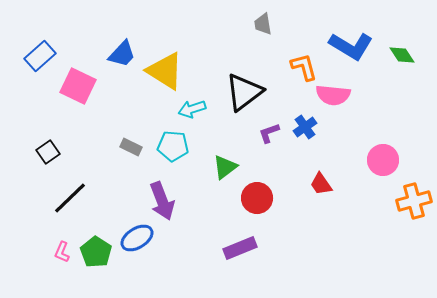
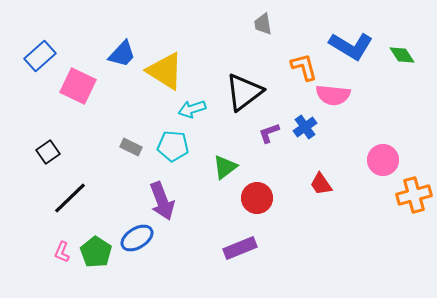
orange cross: moved 6 px up
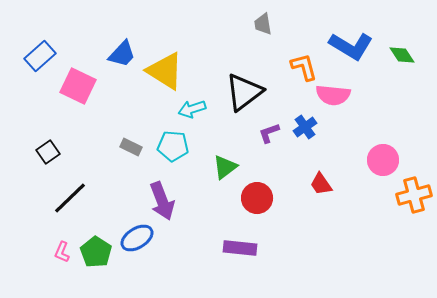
purple rectangle: rotated 28 degrees clockwise
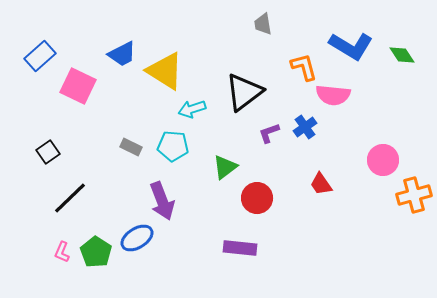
blue trapezoid: rotated 20 degrees clockwise
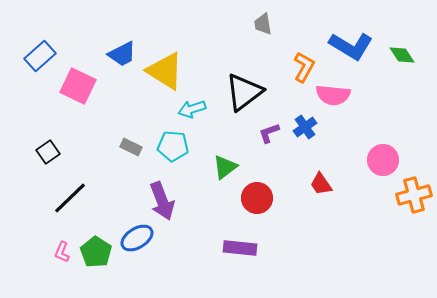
orange L-shape: rotated 44 degrees clockwise
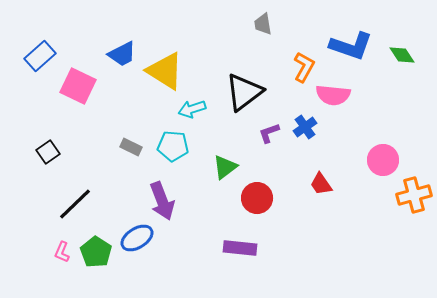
blue L-shape: rotated 12 degrees counterclockwise
black line: moved 5 px right, 6 px down
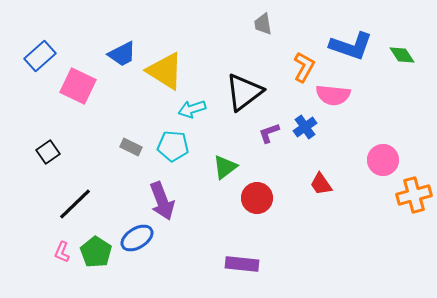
purple rectangle: moved 2 px right, 16 px down
